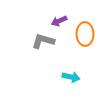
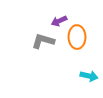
orange ellipse: moved 8 px left, 3 px down
cyan arrow: moved 18 px right, 1 px up
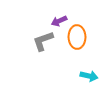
gray L-shape: rotated 35 degrees counterclockwise
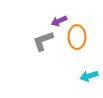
cyan arrow: rotated 150 degrees clockwise
